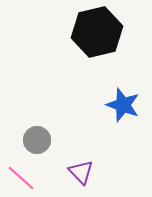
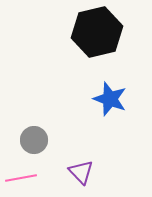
blue star: moved 13 px left, 6 px up
gray circle: moved 3 px left
pink line: rotated 52 degrees counterclockwise
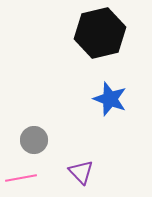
black hexagon: moved 3 px right, 1 px down
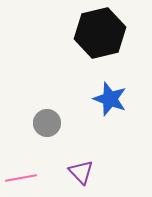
gray circle: moved 13 px right, 17 px up
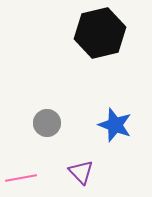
blue star: moved 5 px right, 26 px down
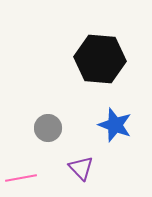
black hexagon: moved 26 px down; rotated 18 degrees clockwise
gray circle: moved 1 px right, 5 px down
purple triangle: moved 4 px up
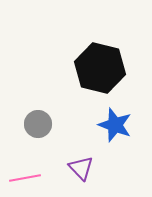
black hexagon: moved 9 px down; rotated 9 degrees clockwise
gray circle: moved 10 px left, 4 px up
pink line: moved 4 px right
